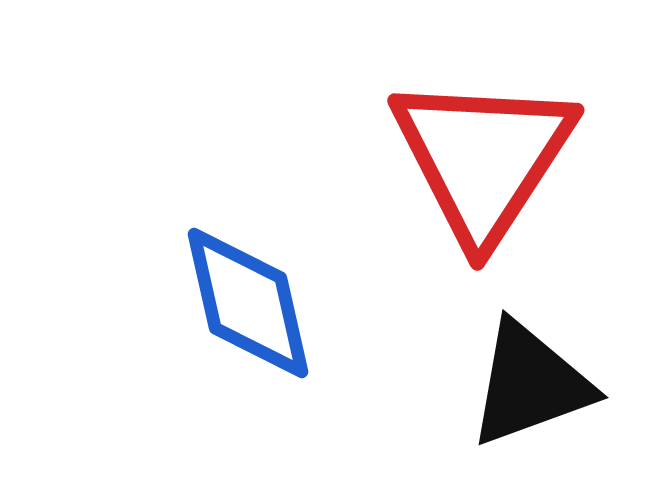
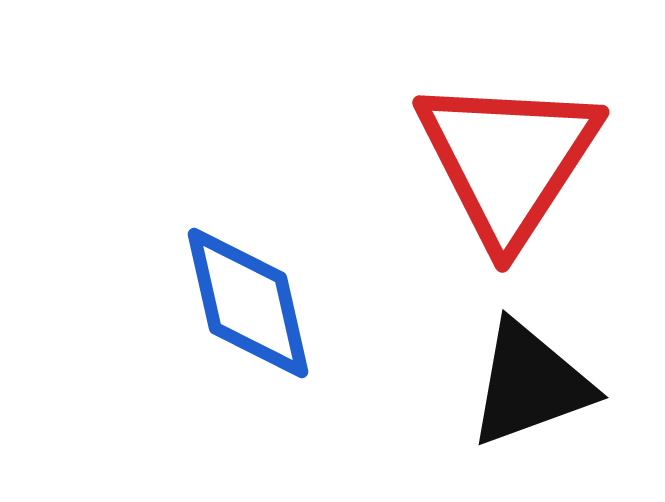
red triangle: moved 25 px right, 2 px down
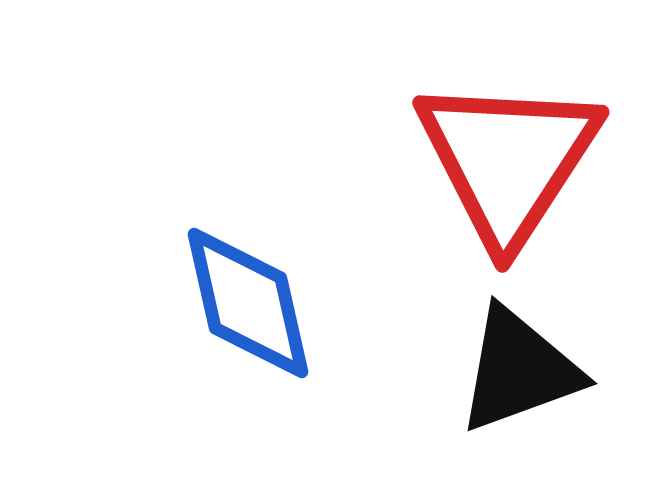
black triangle: moved 11 px left, 14 px up
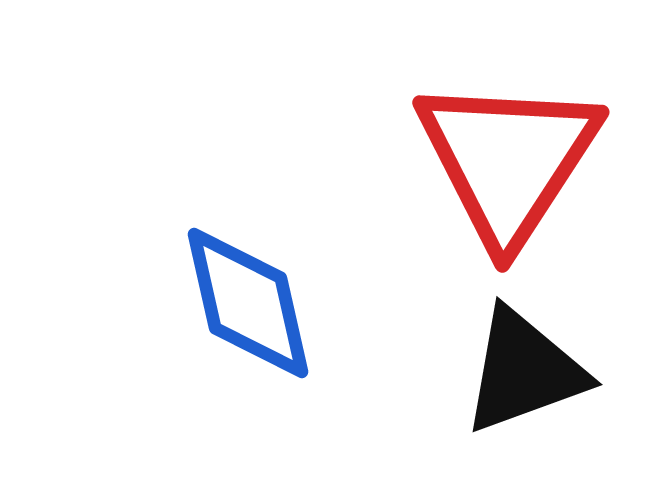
black triangle: moved 5 px right, 1 px down
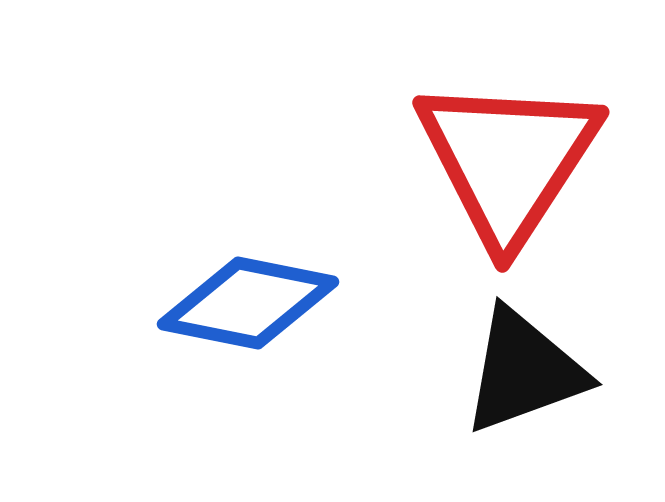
blue diamond: rotated 66 degrees counterclockwise
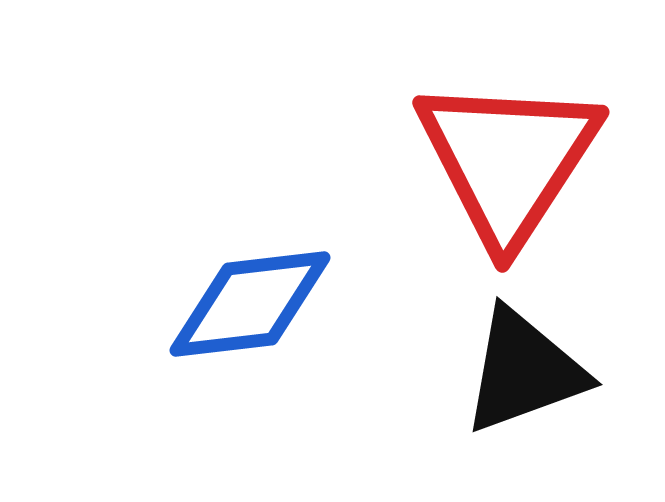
blue diamond: moved 2 px right, 1 px down; rotated 18 degrees counterclockwise
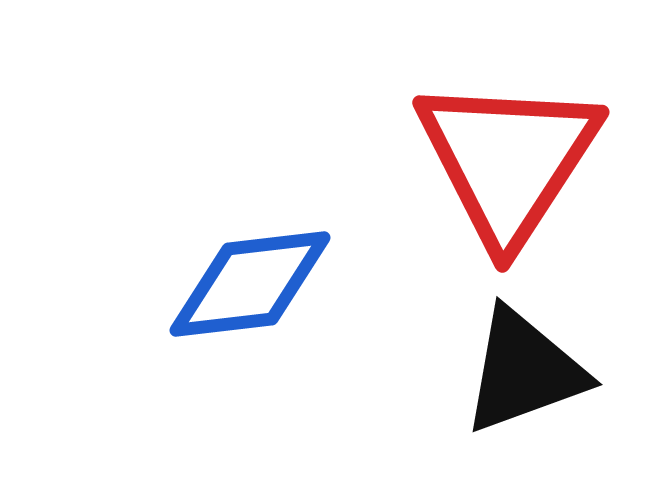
blue diamond: moved 20 px up
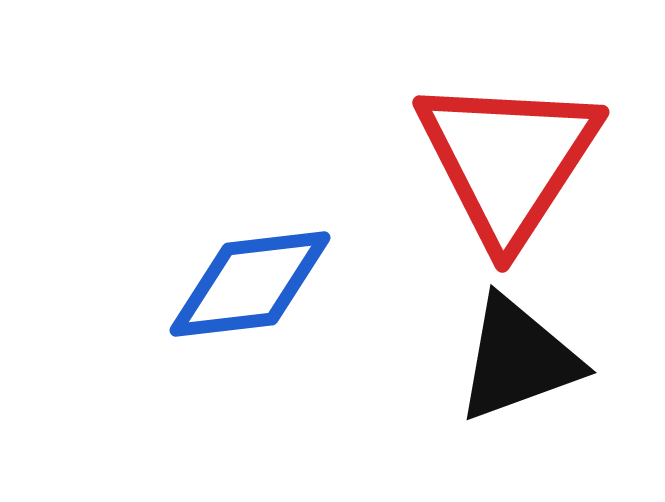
black triangle: moved 6 px left, 12 px up
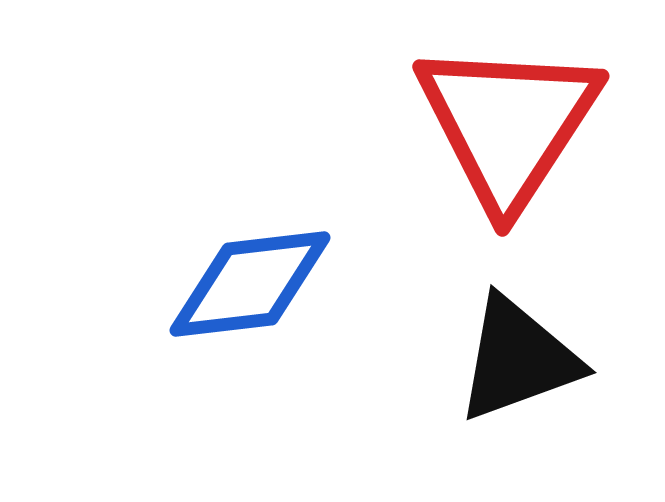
red triangle: moved 36 px up
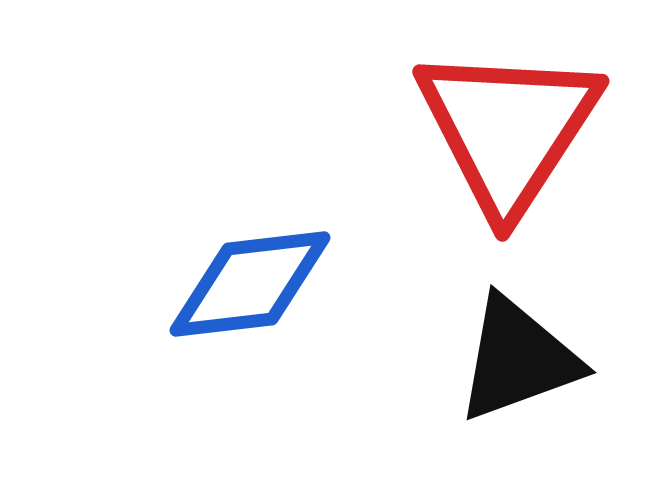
red triangle: moved 5 px down
